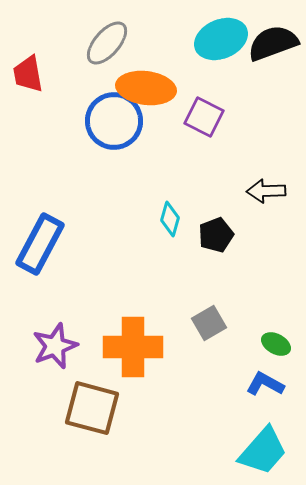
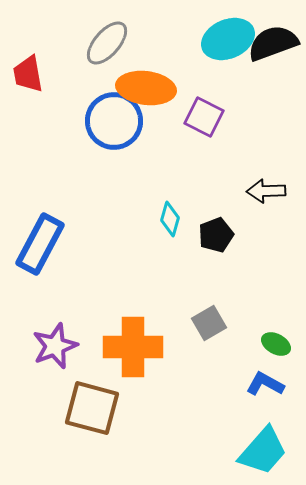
cyan ellipse: moved 7 px right
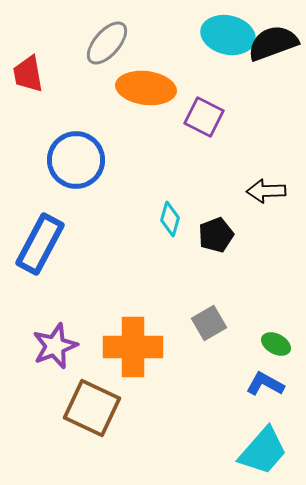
cyan ellipse: moved 4 px up; rotated 36 degrees clockwise
blue circle: moved 38 px left, 39 px down
brown square: rotated 10 degrees clockwise
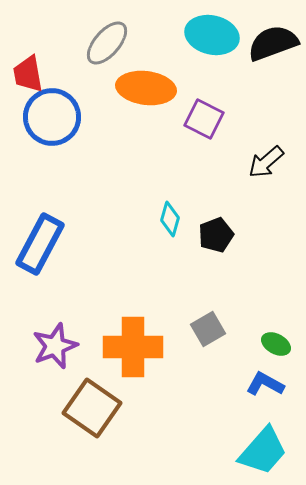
cyan ellipse: moved 16 px left
purple square: moved 2 px down
blue circle: moved 24 px left, 43 px up
black arrow: moved 29 px up; rotated 39 degrees counterclockwise
gray square: moved 1 px left, 6 px down
brown square: rotated 10 degrees clockwise
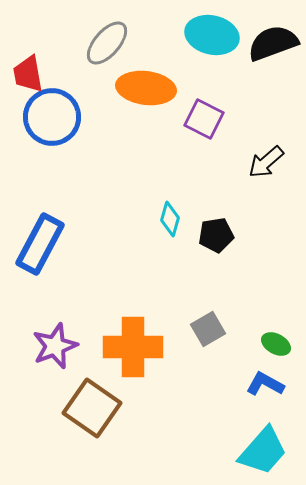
black pentagon: rotated 12 degrees clockwise
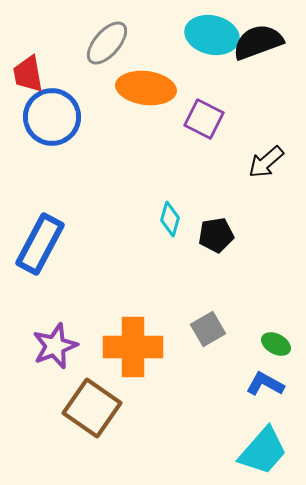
black semicircle: moved 15 px left, 1 px up
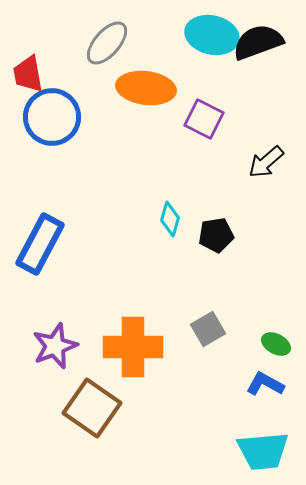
cyan trapezoid: rotated 44 degrees clockwise
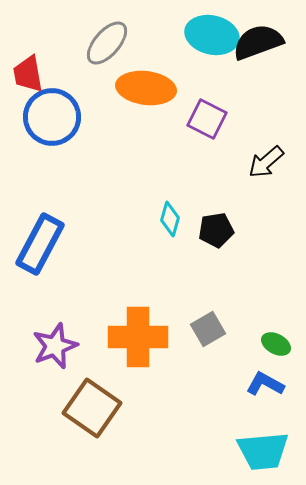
purple square: moved 3 px right
black pentagon: moved 5 px up
orange cross: moved 5 px right, 10 px up
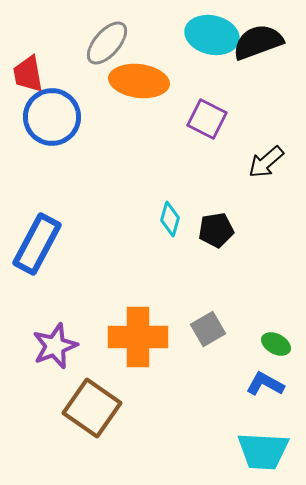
orange ellipse: moved 7 px left, 7 px up
blue rectangle: moved 3 px left
cyan trapezoid: rotated 8 degrees clockwise
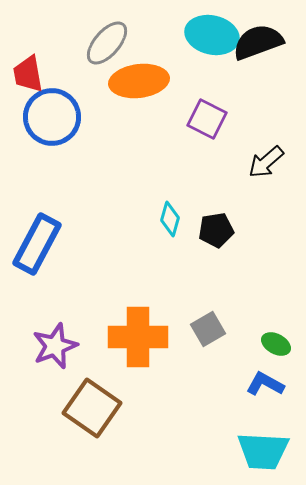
orange ellipse: rotated 14 degrees counterclockwise
